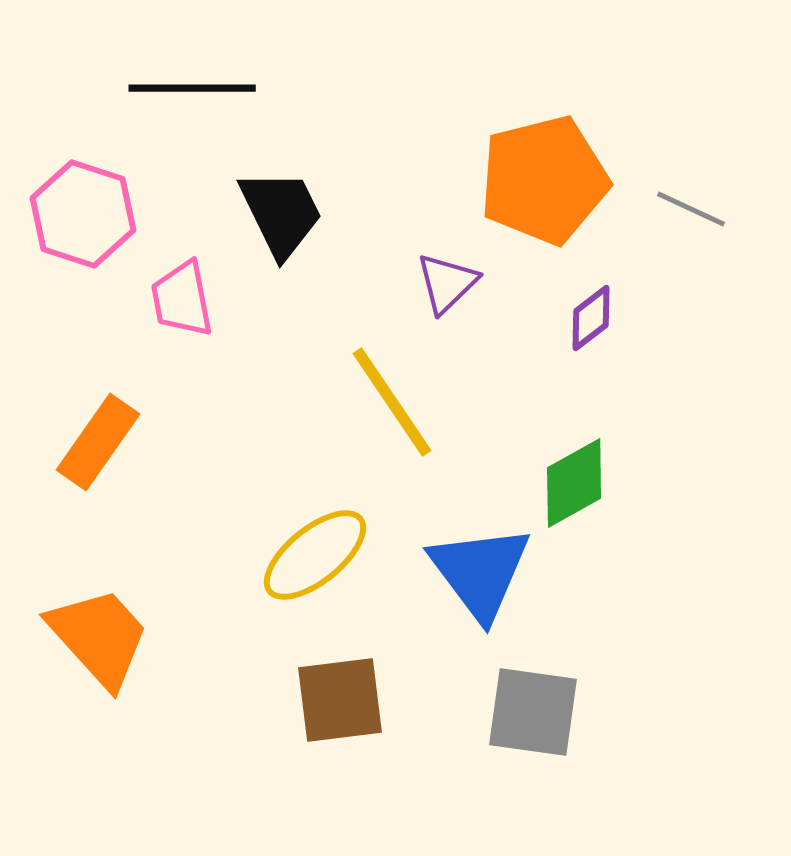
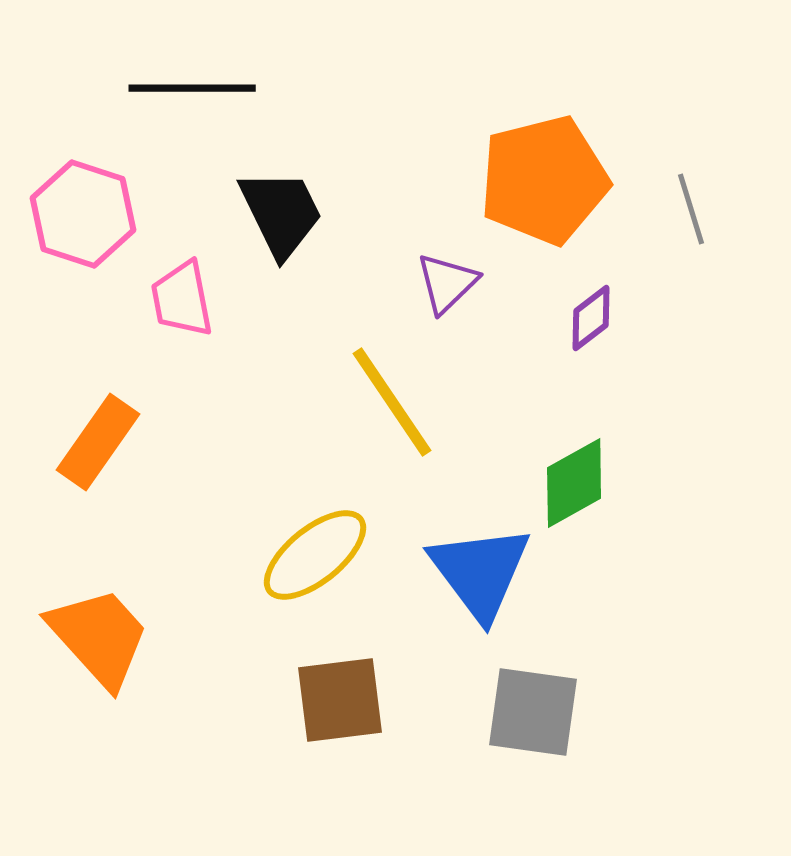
gray line: rotated 48 degrees clockwise
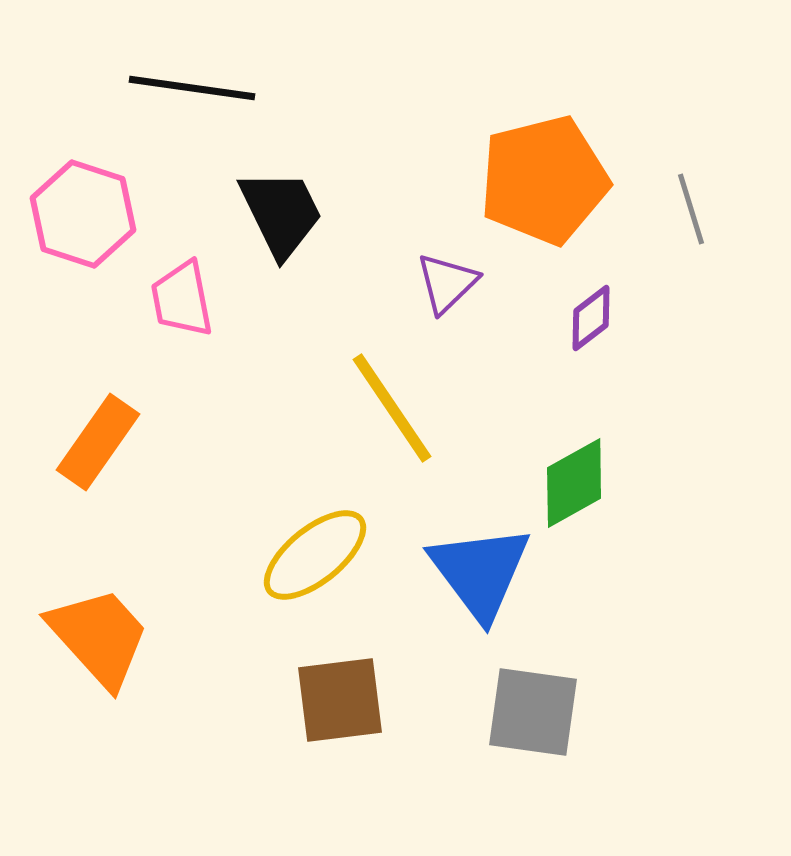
black line: rotated 8 degrees clockwise
yellow line: moved 6 px down
